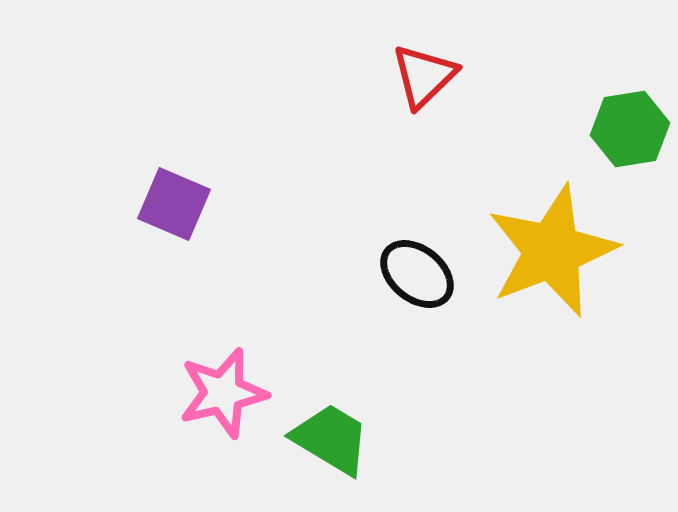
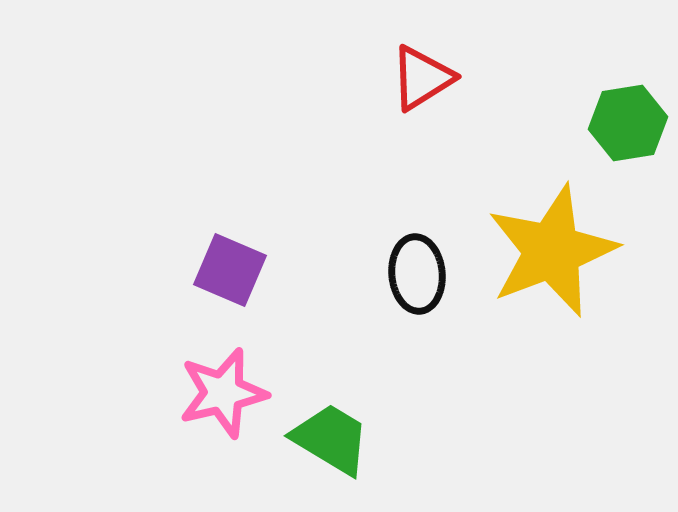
red triangle: moved 2 px left, 2 px down; rotated 12 degrees clockwise
green hexagon: moved 2 px left, 6 px up
purple square: moved 56 px right, 66 px down
black ellipse: rotated 46 degrees clockwise
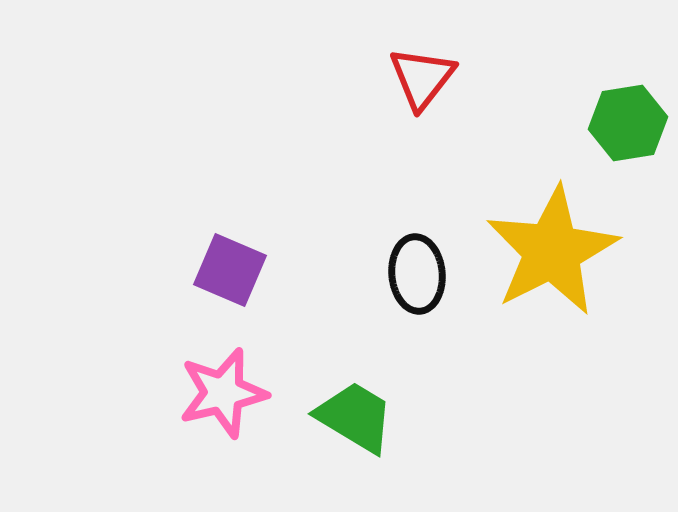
red triangle: rotated 20 degrees counterclockwise
yellow star: rotated 6 degrees counterclockwise
green trapezoid: moved 24 px right, 22 px up
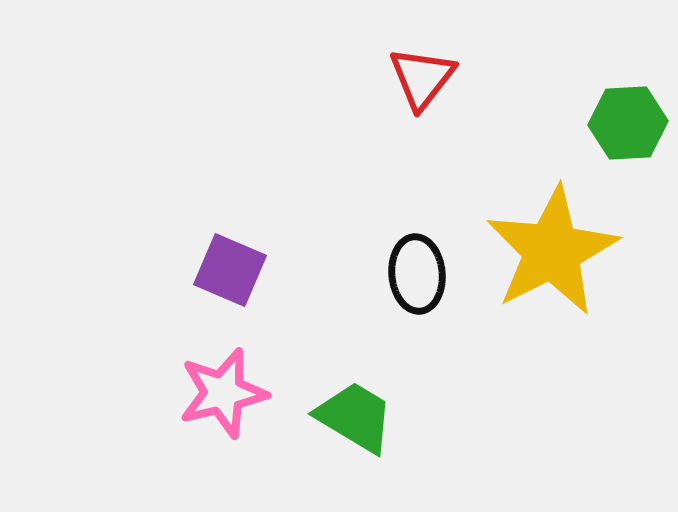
green hexagon: rotated 6 degrees clockwise
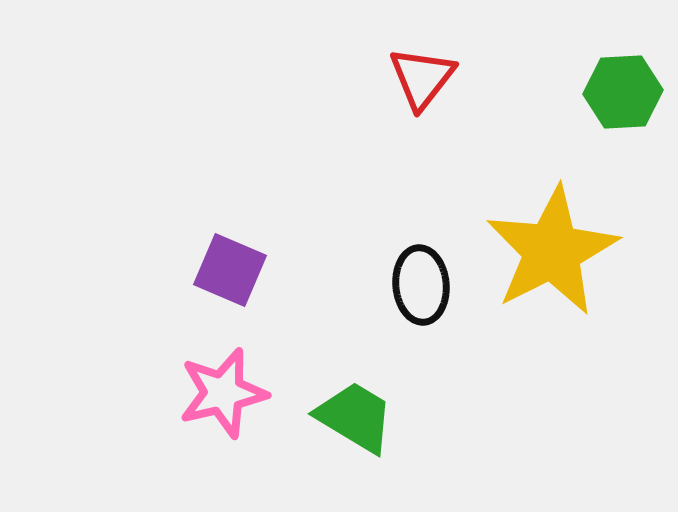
green hexagon: moved 5 px left, 31 px up
black ellipse: moved 4 px right, 11 px down
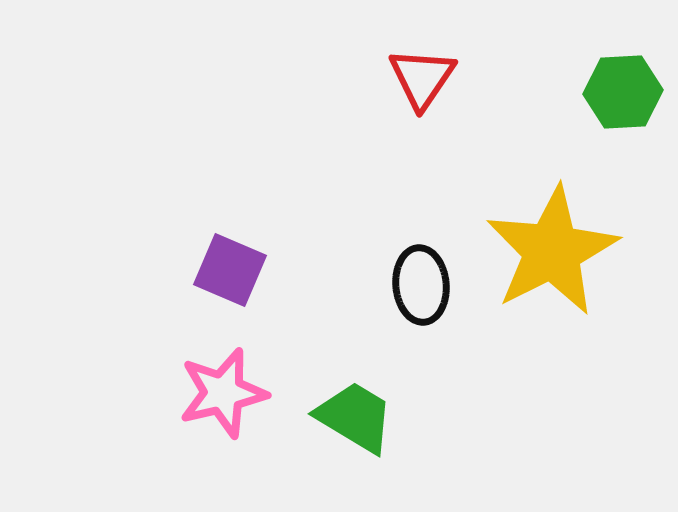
red triangle: rotated 4 degrees counterclockwise
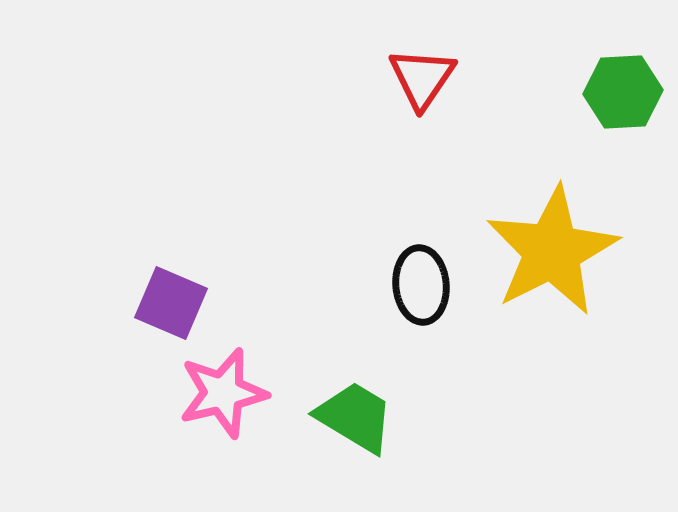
purple square: moved 59 px left, 33 px down
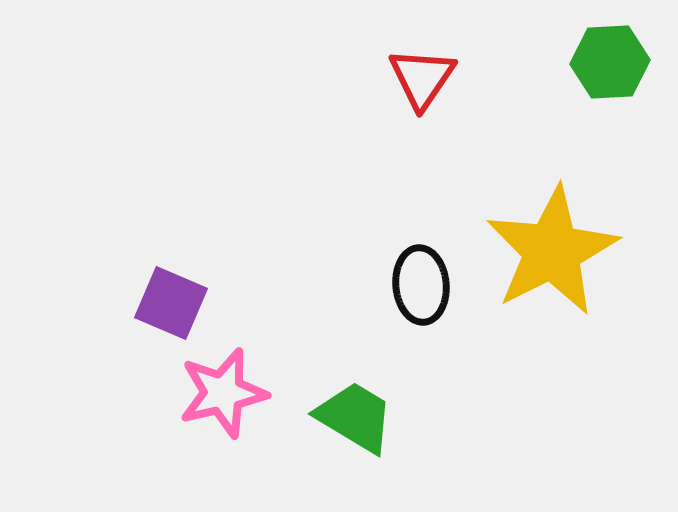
green hexagon: moved 13 px left, 30 px up
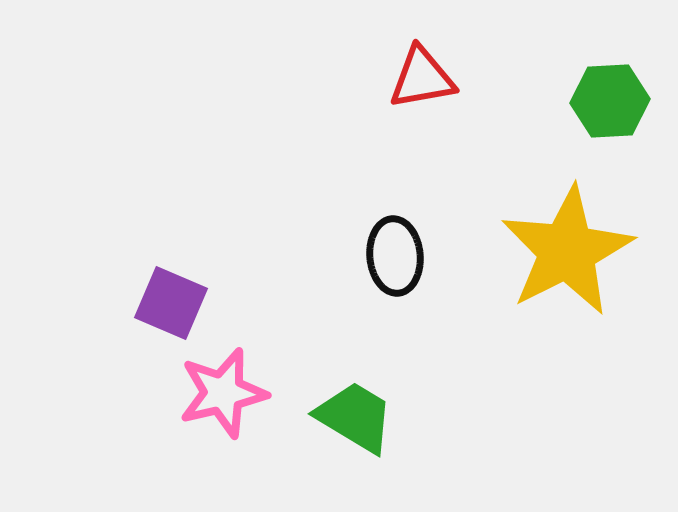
green hexagon: moved 39 px down
red triangle: rotated 46 degrees clockwise
yellow star: moved 15 px right
black ellipse: moved 26 px left, 29 px up
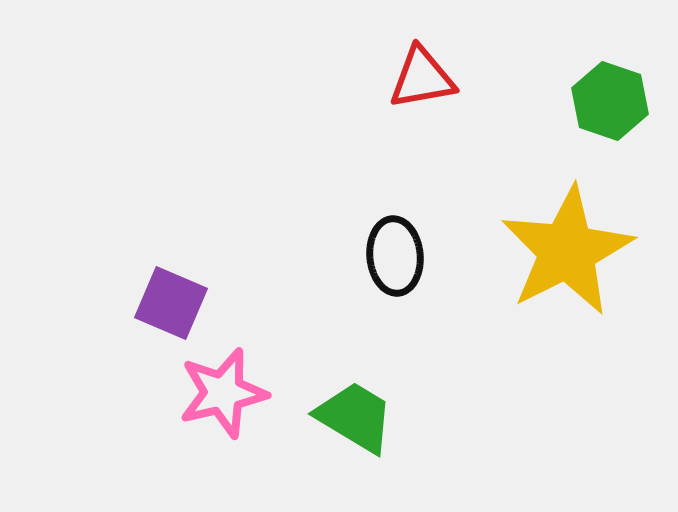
green hexagon: rotated 22 degrees clockwise
